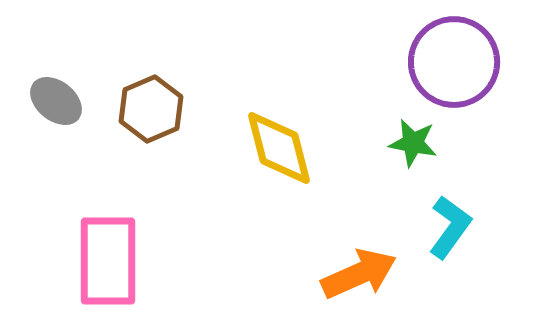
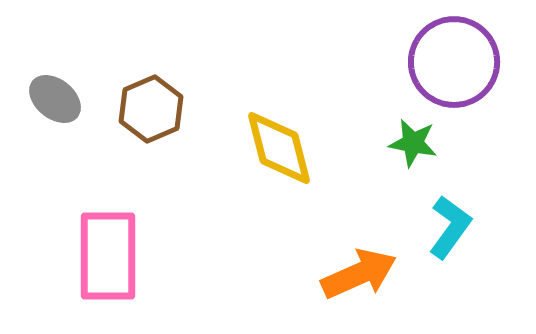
gray ellipse: moved 1 px left, 2 px up
pink rectangle: moved 5 px up
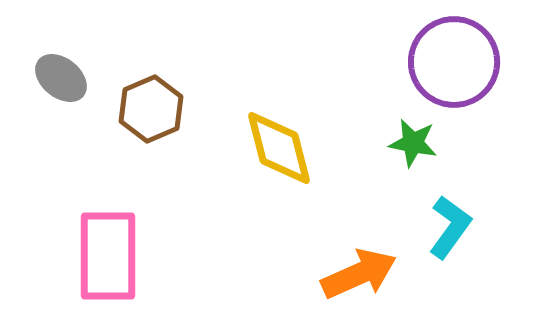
gray ellipse: moved 6 px right, 21 px up
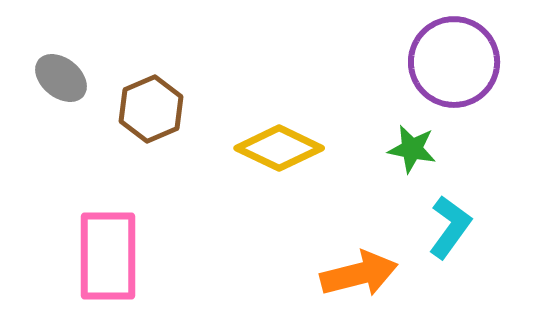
green star: moved 1 px left, 6 px down
yellow diamond: rotated 50 degrees counterclockwise
orange arrow: rotated 10 degrees clockwise
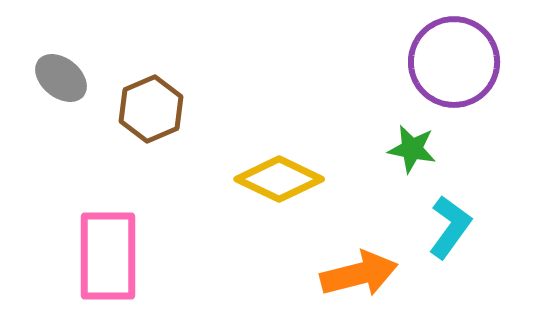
yellow diamond: moved 31 px down
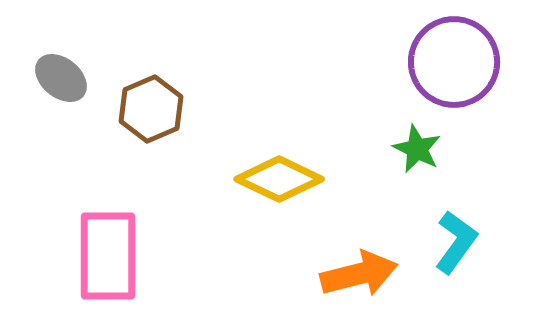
green star: moved 5 px right; rotated 15 degrees clockwise
cyan L-shape: moved 6 px right, 15 px down
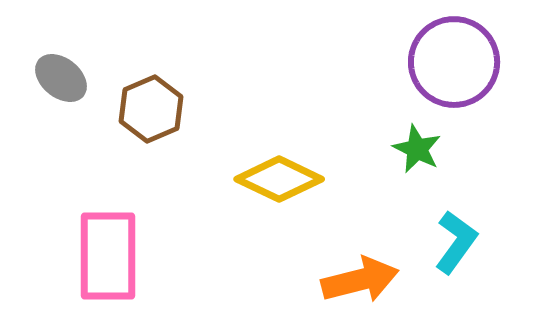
orange arrow: moved 1 px right, 6 px down
